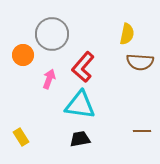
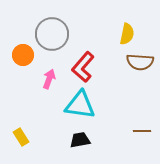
black trapezoid: moved 1 px down
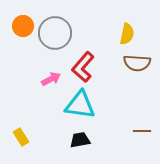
gray circle: moved 3 px right, 1 px up
orange circle: moved 29 px up
brown semicircle: moved 3 px left, 1 px down
pink arrow: moved 2 px right; rotated 42 degrees clockwise
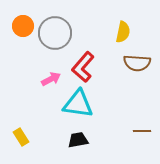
yellow semicircle: moved 4 px left, 2 px up
cyan triangle: moved 2 px left, 1 px up
black trapezoid: moved 2 px left
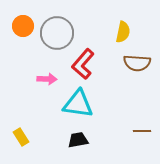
gray circle: moved 2 px right
red L-shape: moved 3 px up
pink arrow: moved 4 px left; rotated 30 degrees clockwise
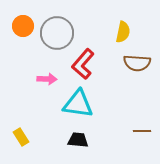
black trapezoid: rotated 15 degrees clockwise
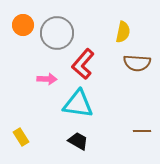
orange circle: moved 1 px up
black trapezoid: moved 1 px down; rotated 25 degrees clockwise
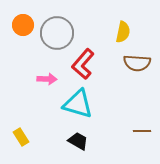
cyan triangle: rotated 8 degrees clockwise
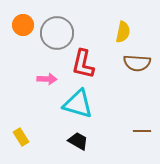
red L-shape: rotated 28 degrees counterclockwise
